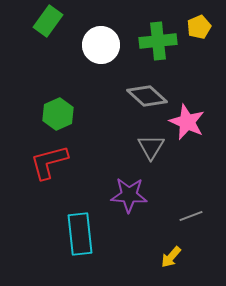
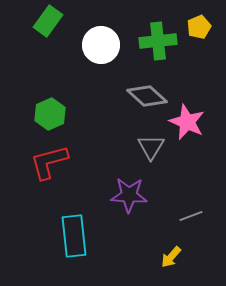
green hexagon: moved 8 px left
cyan rectangle: moved 6 px left, 2 px down
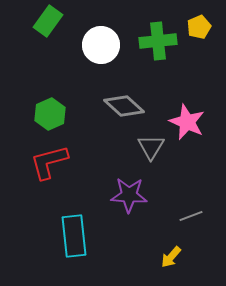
gray diamond: moved 23 px left, 10 px down
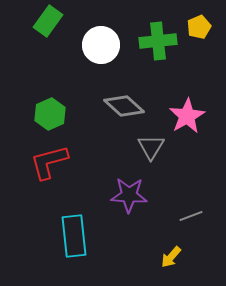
pink star: moved 6 px up; rotated 18 degrees clockwise
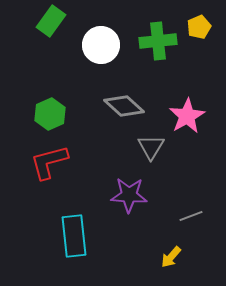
green rectangle: moved 3 px right
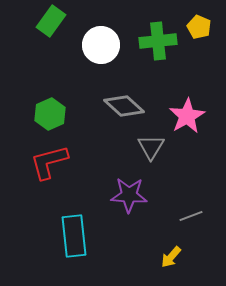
yellow pentagon: rotated 25 degrees counterclockwise
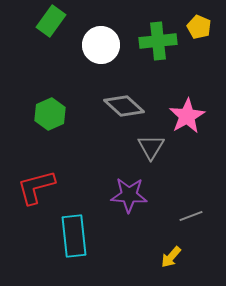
red L-shape: moved 13 px left, 25 px down
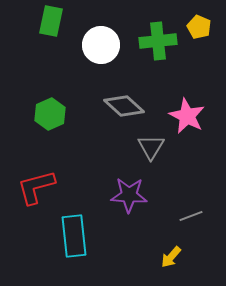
green rectangle: rotated 24 degrees counterclockwise
pink star: rotated 15 degrees counterclockwise
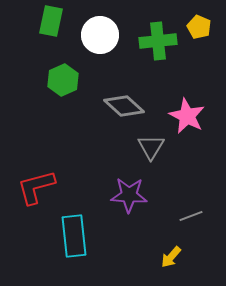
white circle: moved 1 px left, 10 px up
green hexagon: moved 13 px right, 34 px up
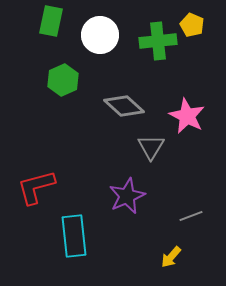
yellow pentagon: moved 7 px left, 2 px up
purple star: moved 2 px left, 1 px down; rotated 27 degrees counterclockwise
